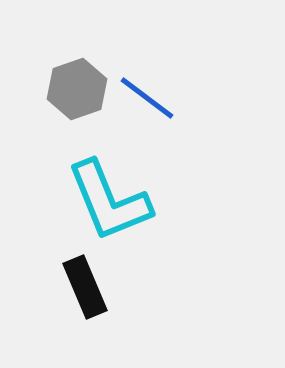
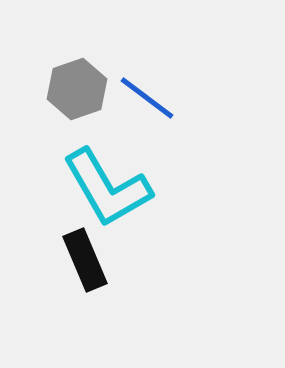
cyan L-shape: moved 2 px left, 13 px up; rotated 8 degrees counterclockwise
black rectangle: moved 27 px up
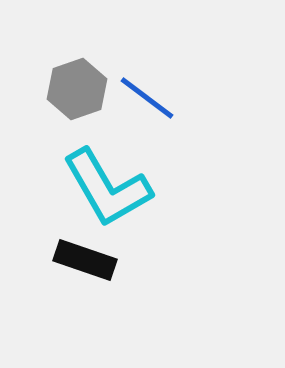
black rectangle: rotated 48 degrees counterclockwise
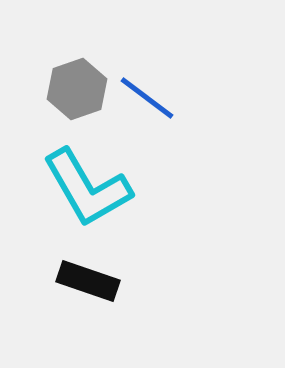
cyan L-shape: moved 20 px left
black rectangle: moved 3 px right, 21 px down
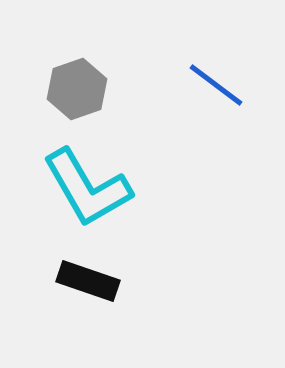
blue line: moved 69 px right, 13 px up
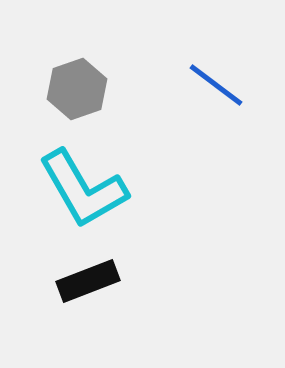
cyan L-shape: moved 4 px left, 1 px down
black rectangle: rotated 40 degrees counterclockwise
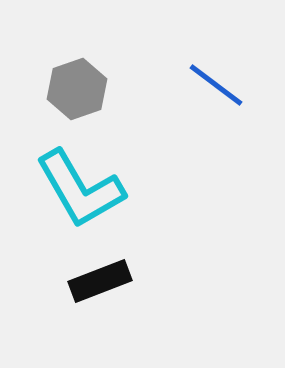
cyan L-shape: moved 3 px left
black rectangle: moved 12 px right
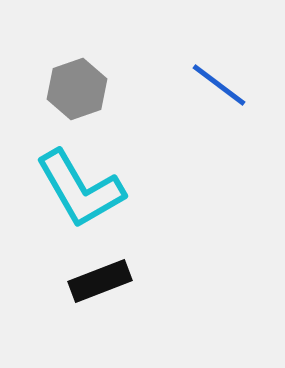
blue line: moved 3 px right
